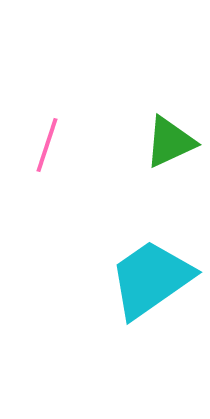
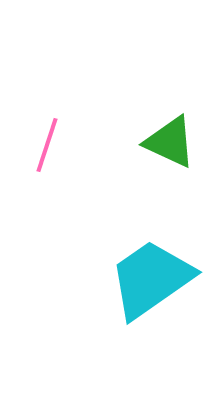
green triangle: rotated 50 degrees clockwise
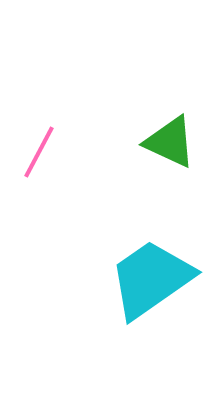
pink line: moved 8 px left, 7 px down; rotated 10 degrees clockwise
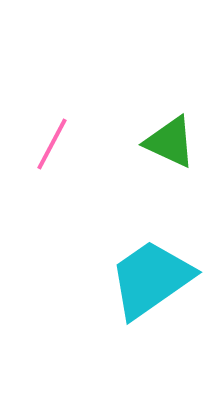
pink line: moved 13 px right, 8 px up
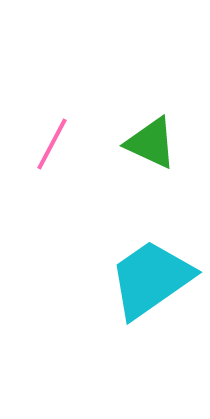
green triangle: moved 19 px left, 1 px down
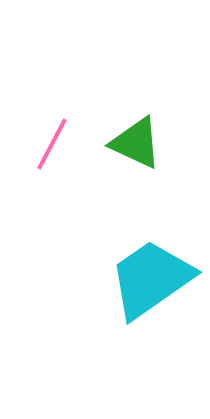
green triangle: moved 15 px left
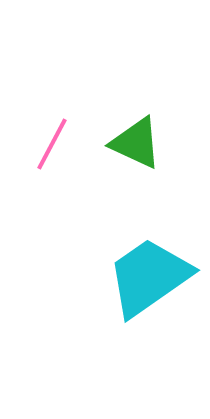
cyan trapezoid: moved 2 px left, 2 px up
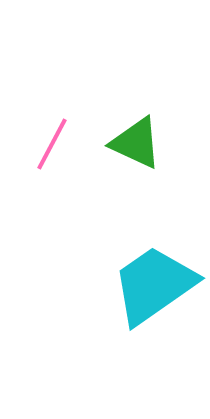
cyan trapezoid: moved 5 px right, 8 px down
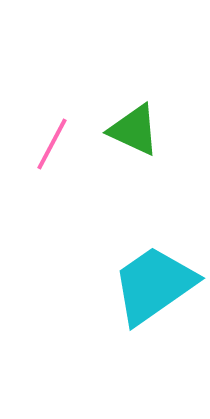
green triangle: moved 2 px left, 13 px up
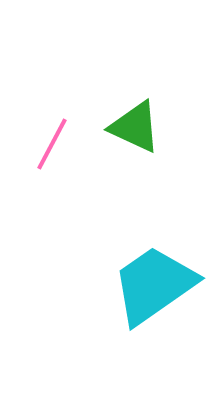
green triangle: moved 1 px right, 3 px up
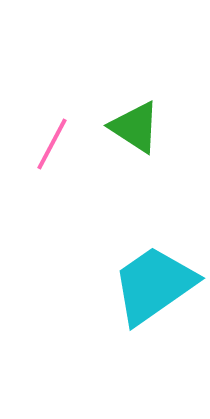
green triangle: rotated 8 degrees clockwise
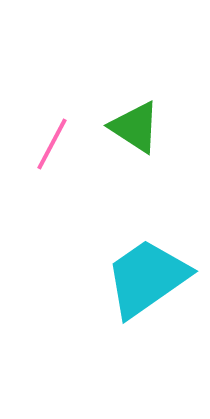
cyan trapezoid: moved 7 px left, 7 px up
